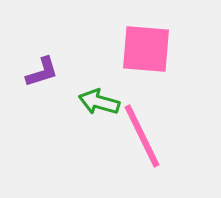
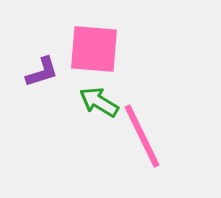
pink square: moved 52 px left
green arrow: rotated 15 degrees clockwise
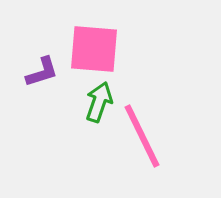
green arrow: rotated 78 degrees clockwise
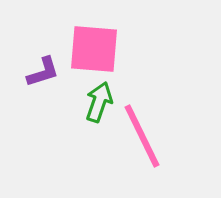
purple L-shape: moved 1 px right
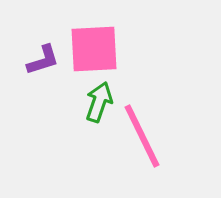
pink square: rotated 8 degrees counterclockwise
purple L-shape: moved 12 px up
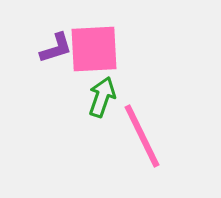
purple L-shape: moved 13 px right, 12 px up
green arrow: moved 3 px right, 5 px up
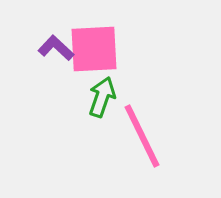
purple L-shape: rotated 120 degrees counterclockwise
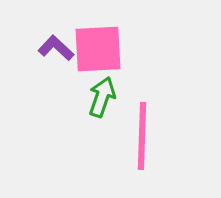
pink square: moved 4 px right
pink line: rotated 28 degrees clockwise
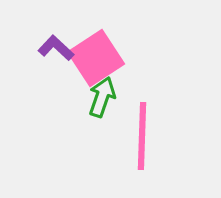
pink square: moved 2 px left, 9 px down; rotated 30 degrees counterclockwise
